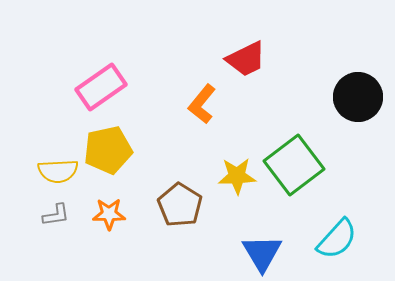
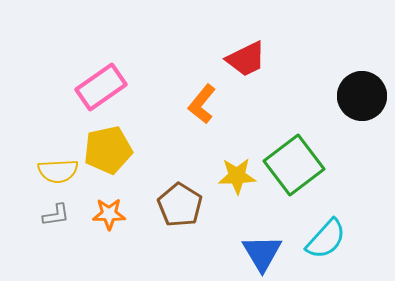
black circle: moved 4 px right, 1 px up
cyan semicircle: moved 11 px left
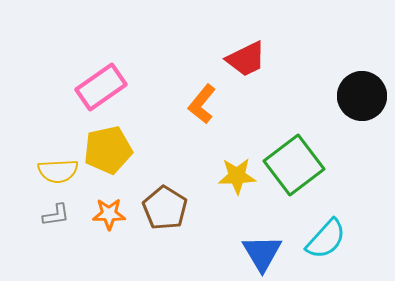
brown pentagon: moved 15 px left, 3 px down
